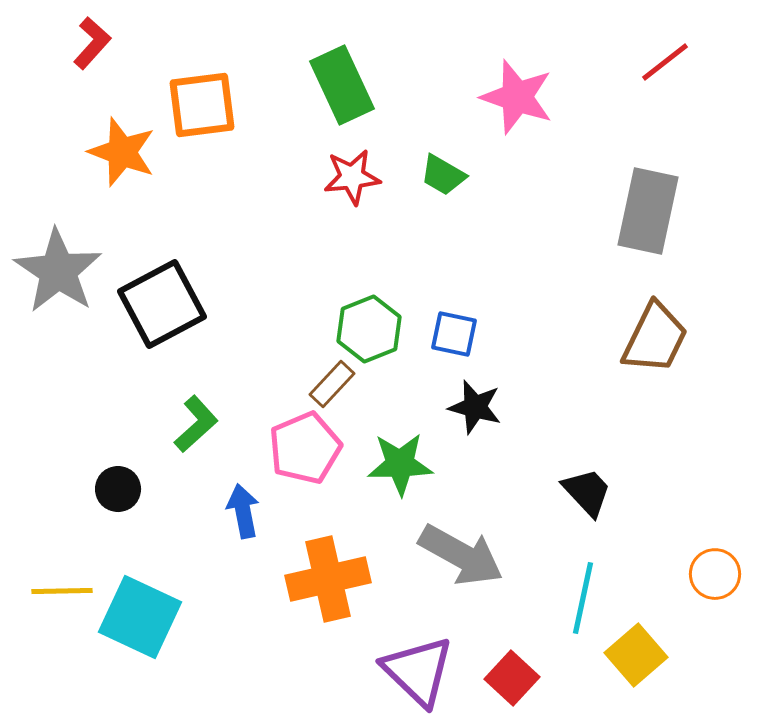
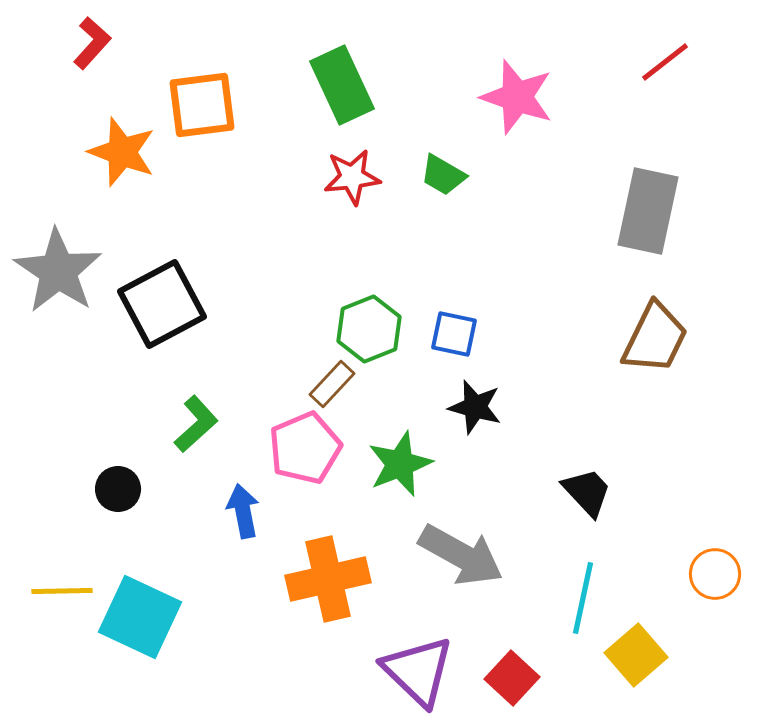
green star: rotated 20 degrees counterclockwise
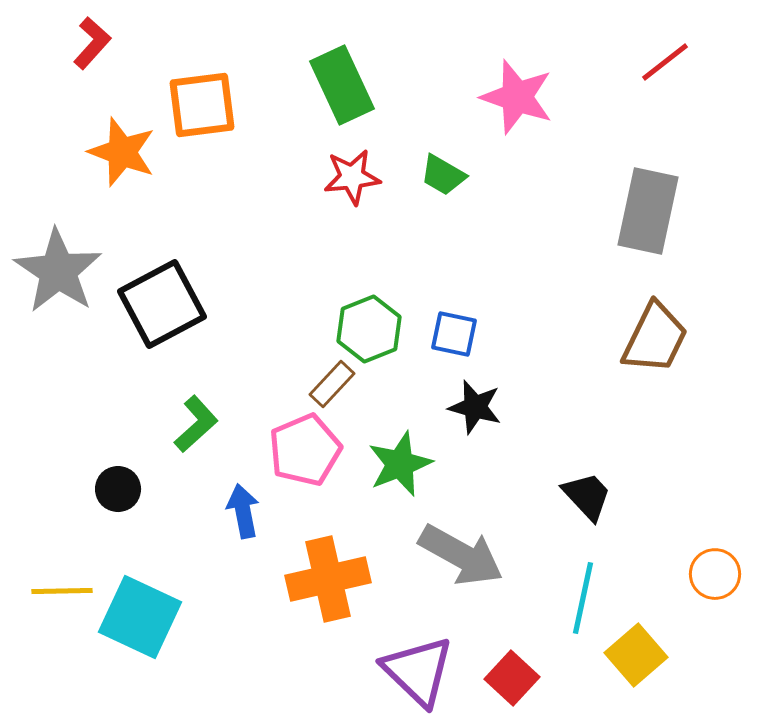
pink pentagon: moved 2 px down
black trapezoid: moved 4 px down
